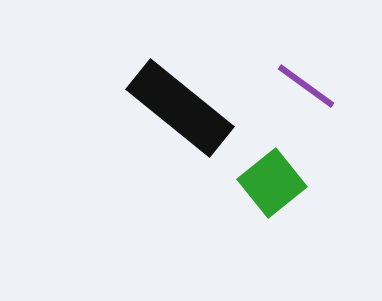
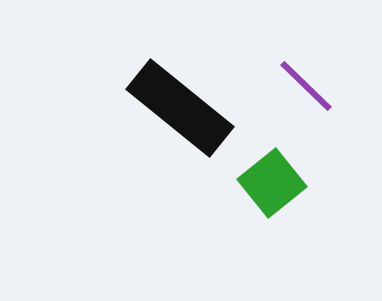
purple line: rotated 8 degrees clockwise
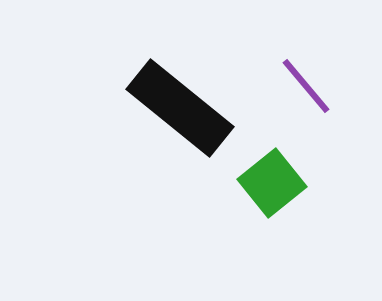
purple line: rotated 6 degrees clockwise
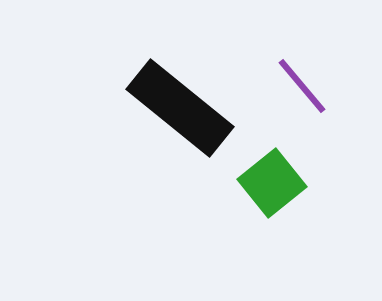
purple line: moved 4 px left
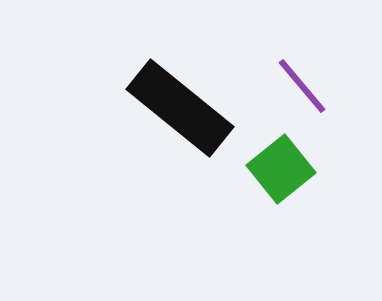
green square: moved 9 px right, 14 px up
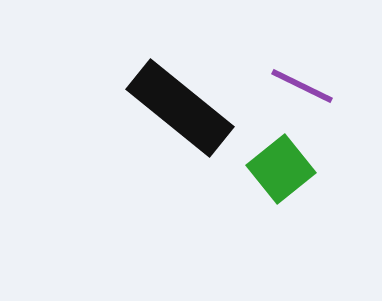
purple line: rotated 24 degrees counterclockwise
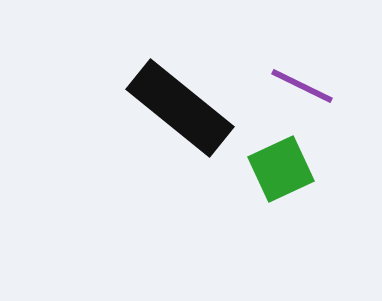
green square: rotated 14 degrees clockwise
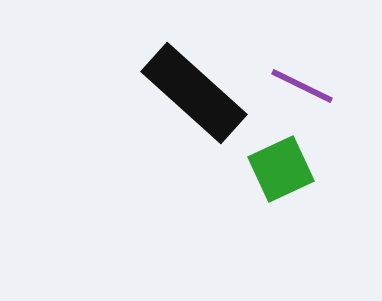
black rectangle: moved 14 px right, 15 px up; rotated 3 degrees clockwise
